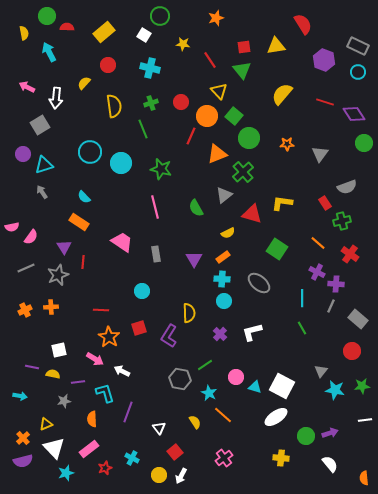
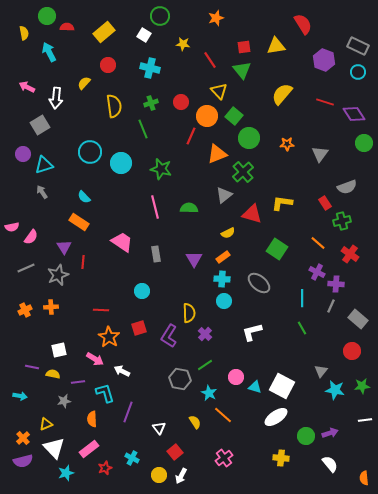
green semicircle at (196, 208): moved 7 px left; rotated 120 degrees clockwise
purple cross at (220, 334): moved 15 px left
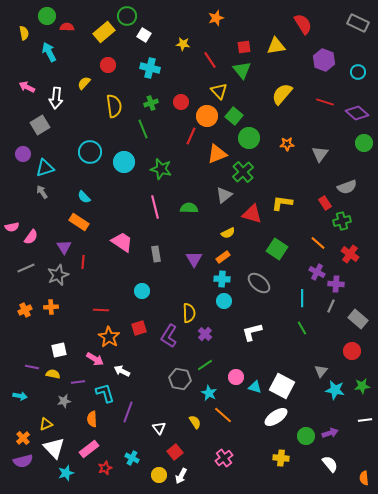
green circle at (160, 16): moved 33 px left
gray rectangle at (358, 46): moved 23 px up
purple diamond at (354, 114): moved 3 px right, 1 px up; rotated 15 degrees counterclockwise
cyan circle at (121, 163): moved 3 px right, 1 px up
cyan triangle at (44, 165): moved 1 px right, 3 px down
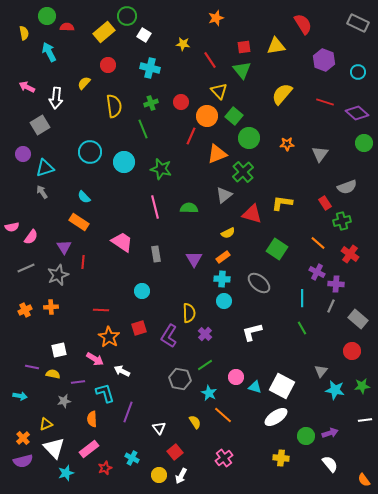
orange semicircle at (364, 478): moved 2 px down; rotated 32 degrees counterclockwise
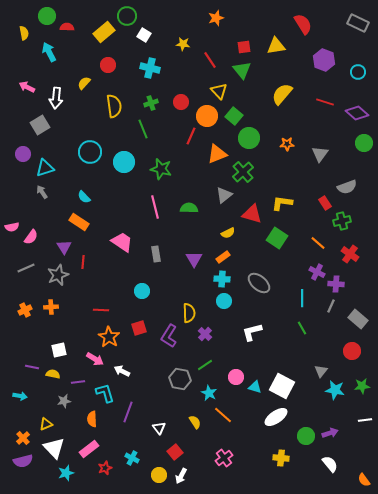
green square at (277, 249): moved 11 px up
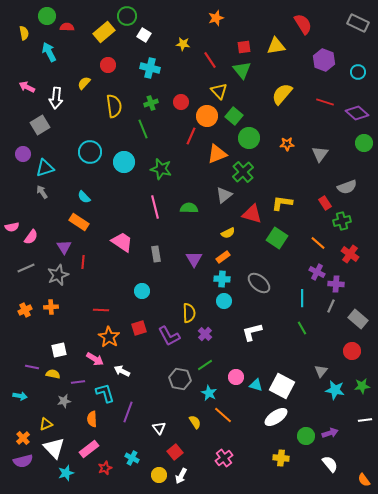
purple L-shape at (169, 336): rotated 60 degrees counterclockwise
cyan triangle at (255, 387): moved 1 px right, 2 px up
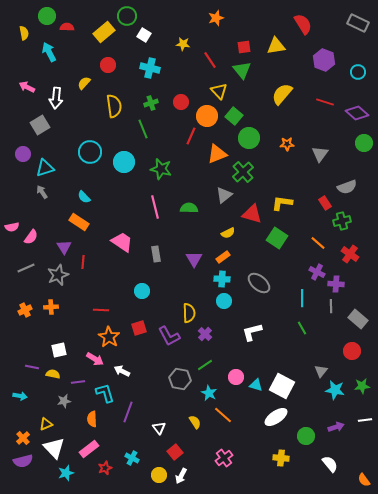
gray line at (331, 306): rotated 24 degrees counterclockwise
purple arrow at (330, 433): moved 6 px right, 6 px up
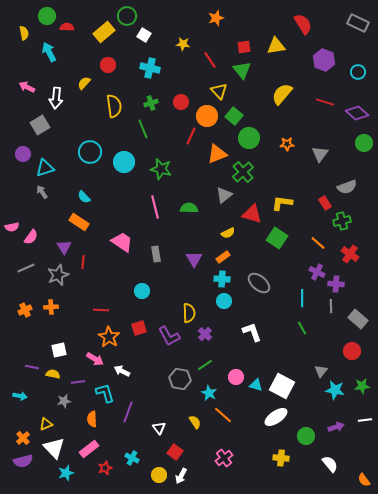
white L-shape at (252, 332): rotated 85 degrees clockwise
red square at (175, 452): rotated 14 degrees counterclockwise
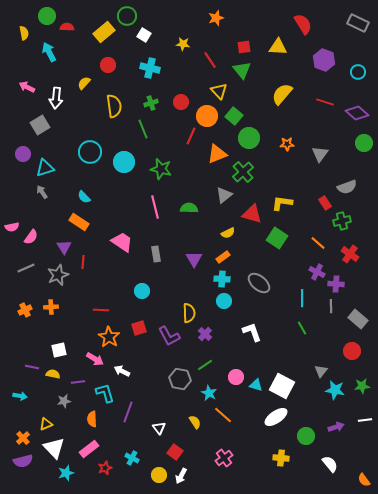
yellow triangle at (276, 46): moved 2 px right, 1 px down; rotated 12 degrees clockwise
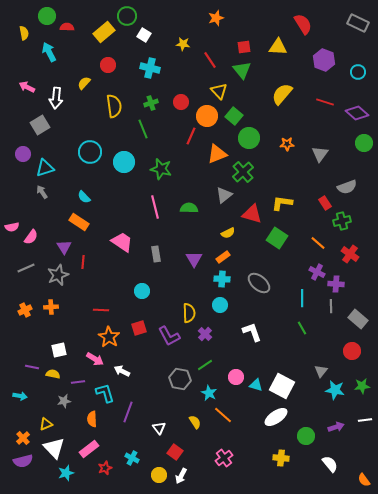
cyan circle at (224, 301): moved 4 px left, 4 px down
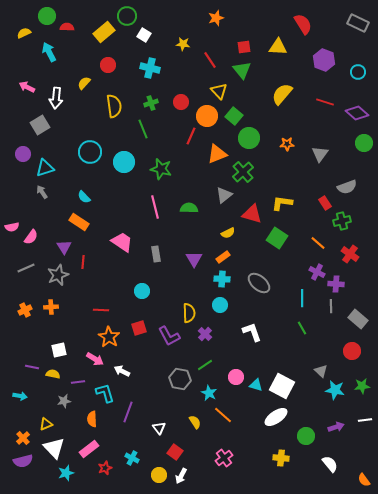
yellow semicircle at (24, 33): rotated 104 degrees counterclockwise
gray triangle at (321, 371): rotated 24 degrees counterclockwise
